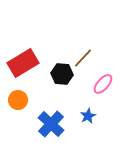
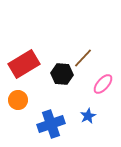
red rectangle: moved 1 px right, 1 px down
blue cross: rotated 28 degrees clockwise
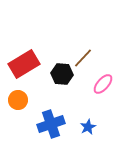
blue star: moved 11 px down
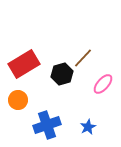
black hexagon: rotated 20 degrees counterclockwise
blue cross: moved 4 px left, 1 px down
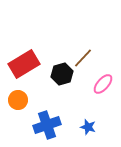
blue star: rotated 28 degrees counterclockwise
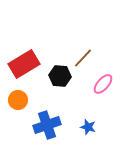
black hexagon: moved 2 px left, 2 px down; rotated 20 degrees clockwise
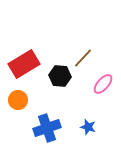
blue cross: moved 3 px down
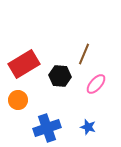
brown line: moved 1 px right, 4 px up; rotated 20 degrees counterclockwise
pink ellipse: moved 7 px left
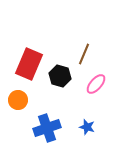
red rectangle: moved 5 px right; rotated 36 degrees counterclockwise
black hexagon: rotated 10 degrees clockwise
blue star: moved 1 px left
